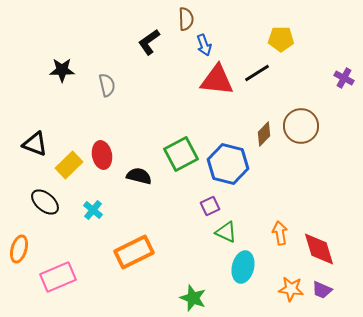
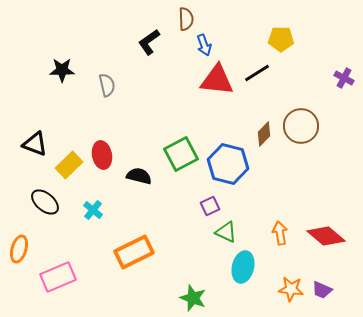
red diamond: moved 7 px right, 13 px up; rotated 33 degrees counterclockwise
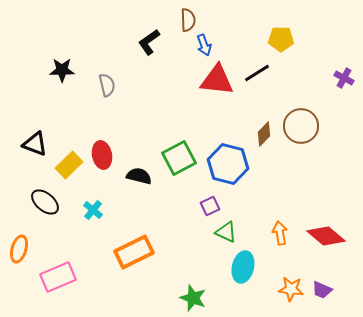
brown semicircle: moved 2 px right, 1 px down
green square: moved 2 px left, 4 px down
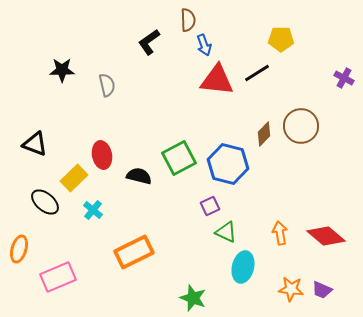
yellow rectangle: moved 5 px right, 13 px down
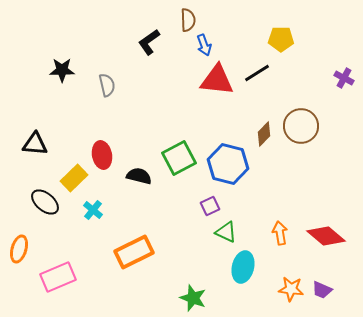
black triangle: rotated 16 degrees counterclockwise
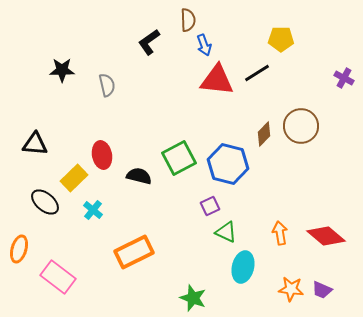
pink rectangle: rotated 60 degrees clockwise
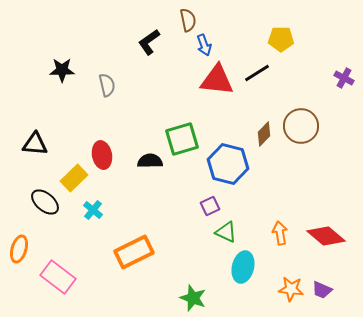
brown semicircle: rotated 10 degrees counterclockwise
green square: moved 3 px right, 19 px up; rotated 12 degrees clockwise
black semicircle: moved 11 px right, 15 px up; rotated 15 degrees counterclockwise
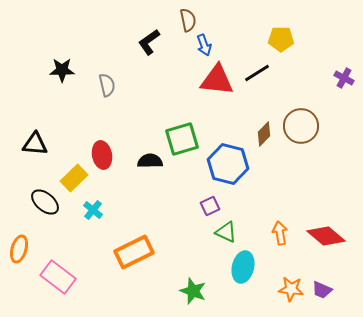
green star: moved 7 px up
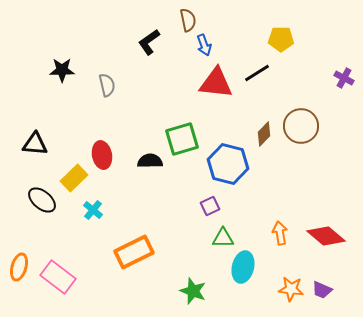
red triangle: moved 1 px left, 3 px down
black ellipse: moved 3 px left, 2 px up
green triangle: moved 3 px left, 6 px down; rotated 25 degrees counterclockwise
orange ellipse: moved 18 px down
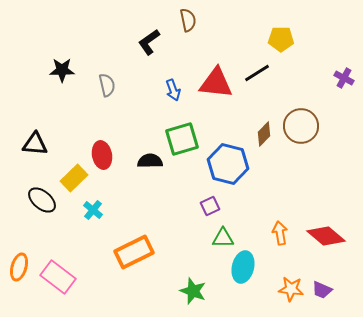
blue arrow: moved 31 px left, 45 px down
